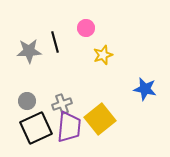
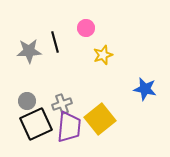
black square: moved 4 px up
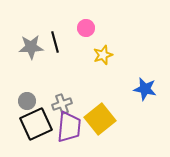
gray star: moved 2 px right, 4 px up
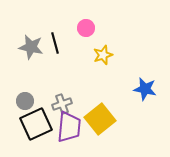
black line: moved 1 px down
gray star: rotated 15 degrees clockwise
gray circle: moved 2 px left
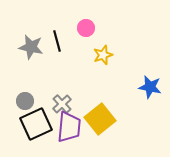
black line: moved 2 px right, 2 px up
blue star: moved 5 px right, 2 px up
gray cross: rotated 24 degrees counterclockwise
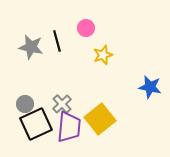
gray circle: moved 3 px down
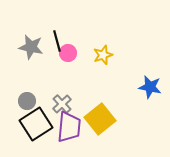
pink circle: moved 18 px left, 25 px down
gray circle: moved 2 px right, 3 px up
black square: rotated 8 degrees counterclockwise
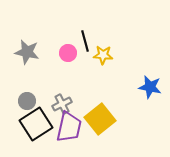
black line: moved 28 px right
gray star: moved 4 px left, 5 px down
yellow star: rotated 24 degrees clockwise
gray cross: rotated 18 degrees clockwise
purple trapezoid: rotated 8 degrees clockwise
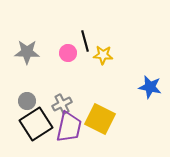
gray star: rotated 10 degrees counterclockwise
yellow square: rotated 24 degrees counterclockwise
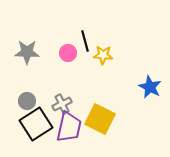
blue star: rotated 15 degrees clockwise
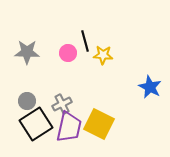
yellow square: moved 1 px left, 5 px down
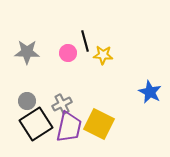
blue star: moved 5 px down
